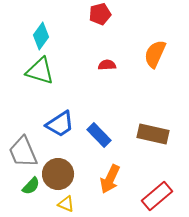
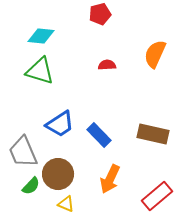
cyan diamond: rotated 60 degrees clockwise
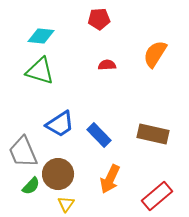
red pentagon: moved 1 px left, 5 px down; rotated 10 degrees clockwise
orange semicircle: rotated 8 degrees clockwise
yellow triangle: rotated 42 degrees clockwise
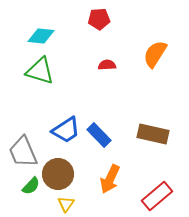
blue trapezoid: moved 6 px right, 6 px down
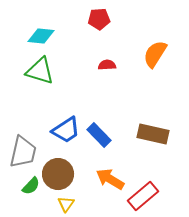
gray trapezoid: rotated 144 degrees counterclockwise
orange arrow: rotated 96 degrees clockwise
red rectangle: moved 14 px left
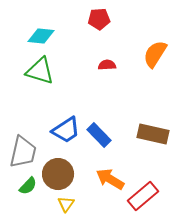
green semicircle: moved 3 px left
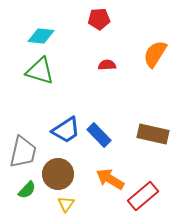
green semicircle: moved 1 px left, 4 px down
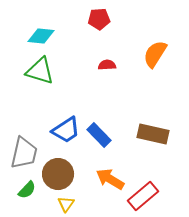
gray trapezoid: moved 1 px right, 1 px down
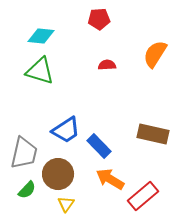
blue rectangle: moved 11 px down
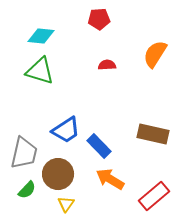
red rectangle: moved 11 px right
